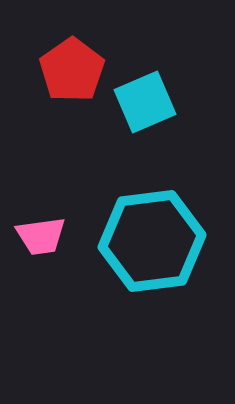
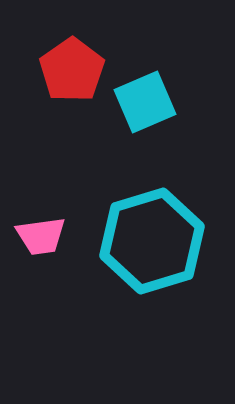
cyan hexagon: rotated 10 degrees counterclockwise
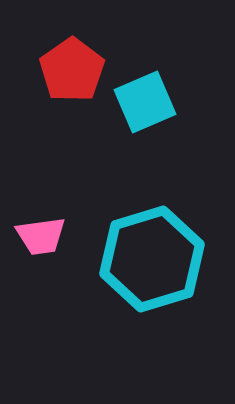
cyan hexagon: moved 18 px down
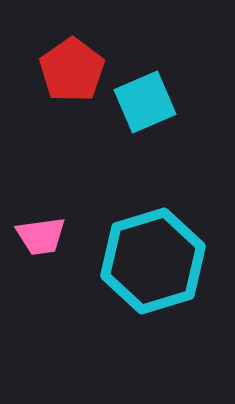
cyan hexagon: moved 1 px right, 2 px down
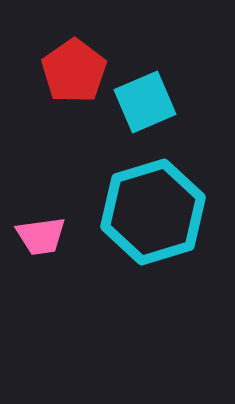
red pentagon: moved 2 px right, 1 px down
cyan hexagon: moved 49 px up
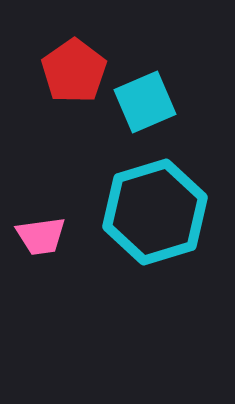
cyan hexagon: moved 2 px right
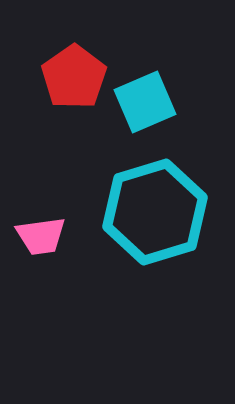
red pentagon: moved 6 px down
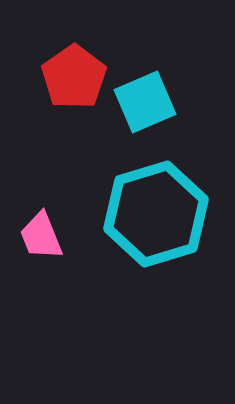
cyan hexagon: moved 1 px right, 2 px down
pink trapezoid: rotated 76 degrees clockwise
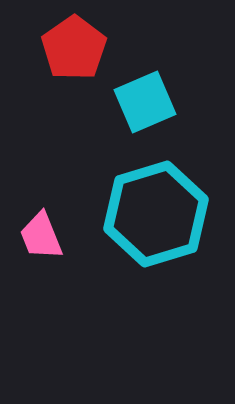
red pentagon: moved 29 px up
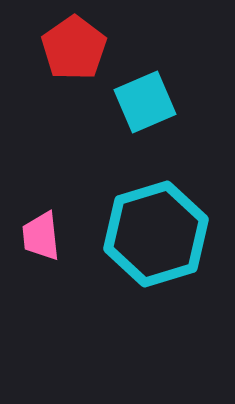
cyan hexagon: moved 20 px down
pink trapezoid: rotated 16 degrees clockwise
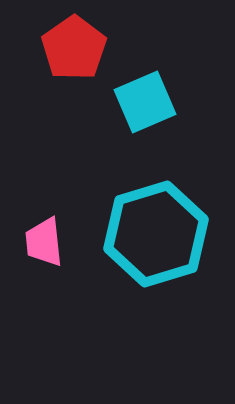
pink trapezoid: moved 3 px right, 6 px down
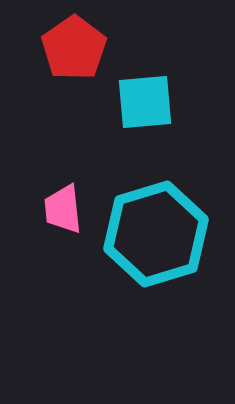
cyan square: rotated 18 degrees clockwise
pink trapezoid: moved 19 px right, 33 px up
